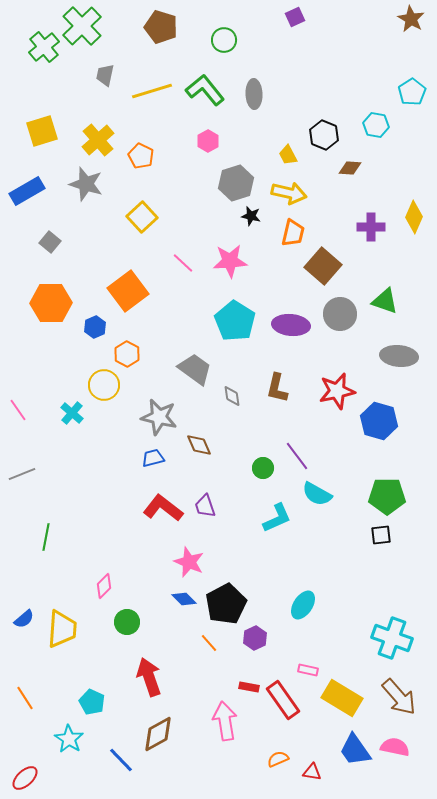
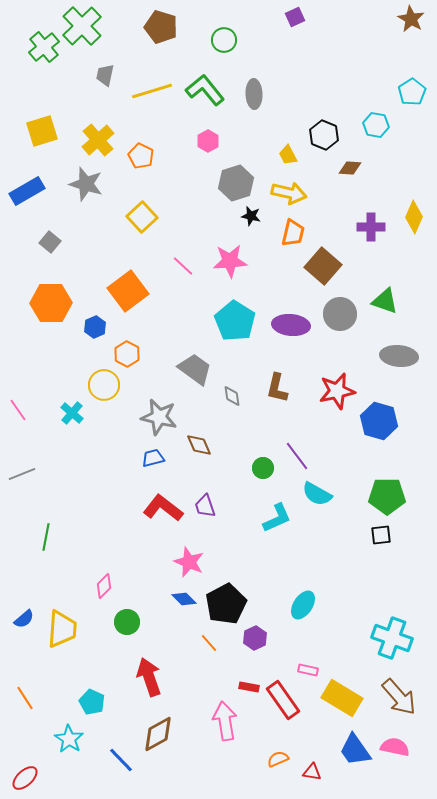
pink line at (183, 263): moved 3 px down
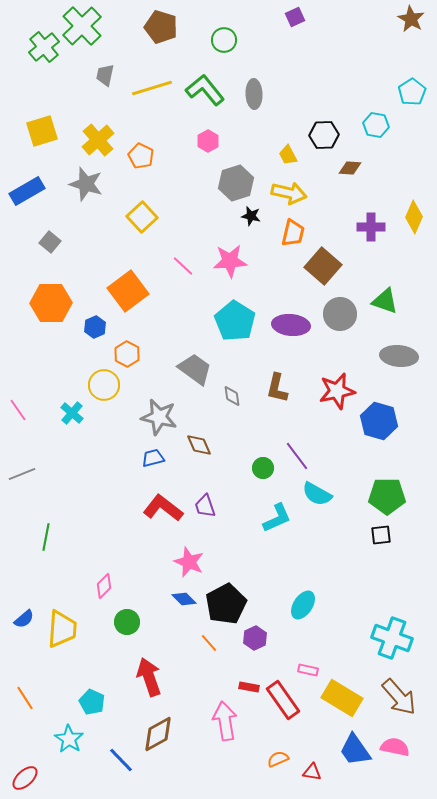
yellow line at (152, 91): moved 3 px up
black hexagon at (324, 135): rotated 24 degrees counterclockwise
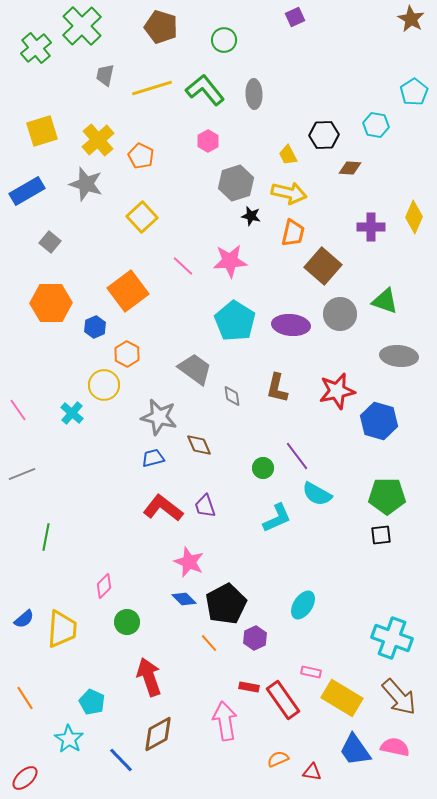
green cross at (44, 47): moved 8 px left, 1 px down
cyan pentagon at (412, 92): moved 2 px right
pink rectangle at (308, 670): moved 3 px right, 2 px down
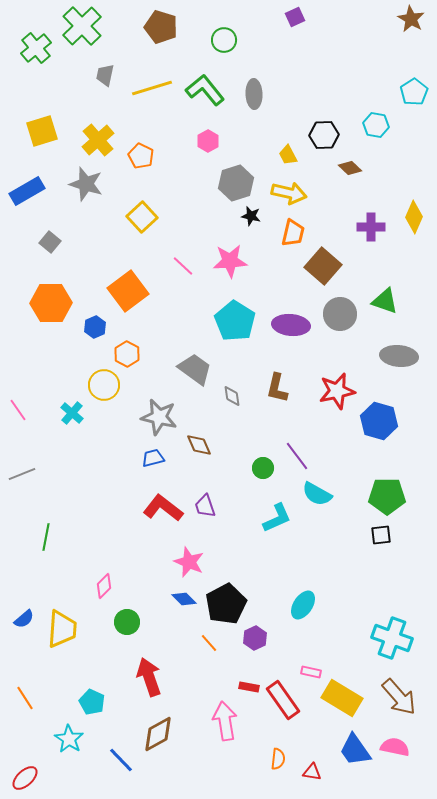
brown diamond at (350, 168): rotated 40 degrees clockwise
orange semicircle at (278, 759): rotated 120 degrees clockwise
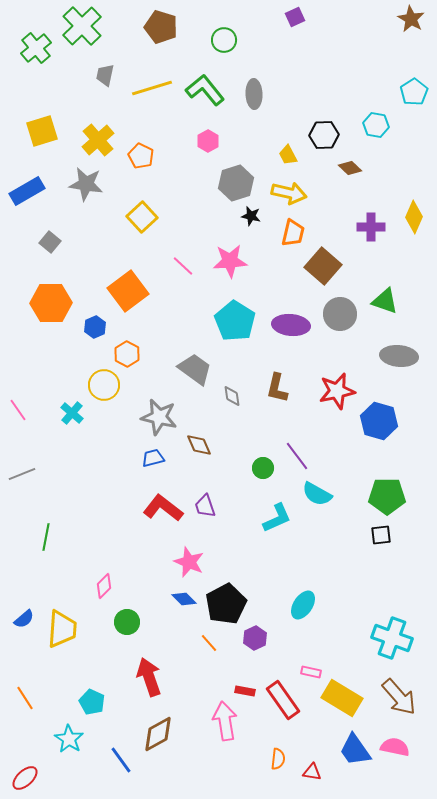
gray star at (86, 184): rotated 8 degrees counterclockwise
red rectangle at (249, 687): moved 4 px left, 4 px down
blue line at (121, 760): rotated 8 degrees clockwise
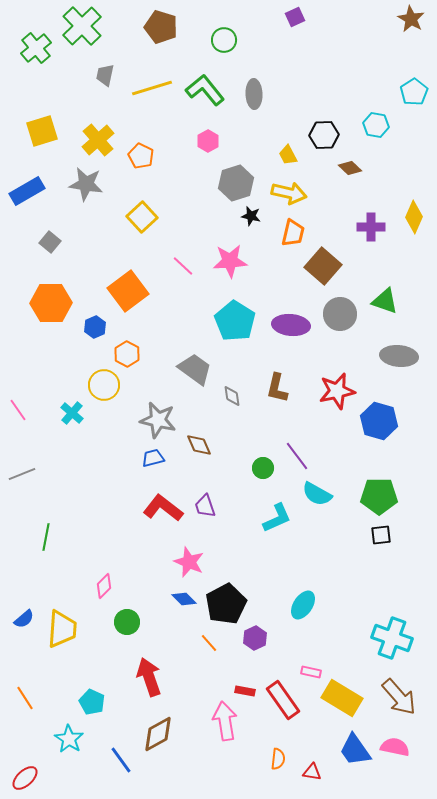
gray star at (159, 417): moved 1 px left, 3 px down
green pentagon at (387, 496): moved 8 px left
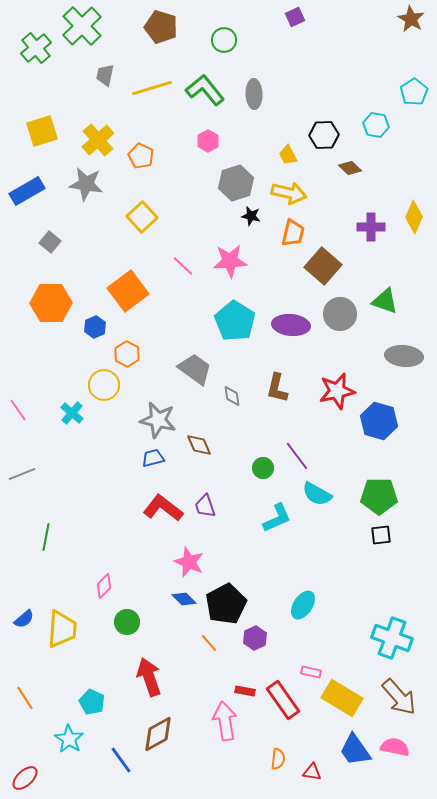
gray ellipse at (399, 356): moved 5 px right
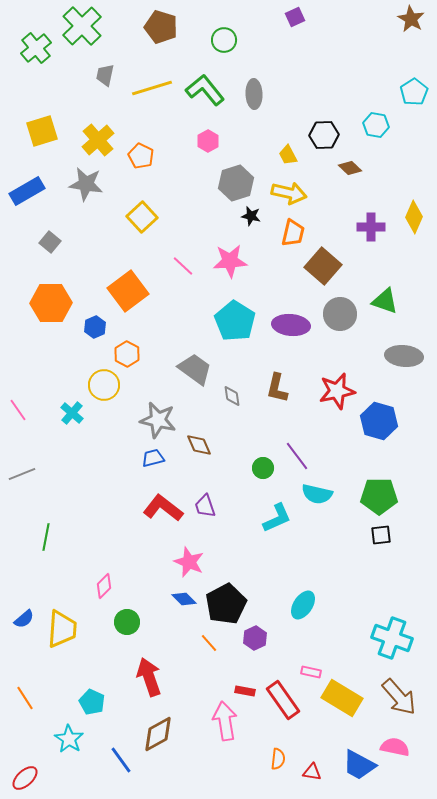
cyan semicircle at (317, 494): rotated 16 degrees counterclockwise
blue trapezoid at (355, 750): moved 4 px right, 15 px down; rotated 27 degrees counterclockwise
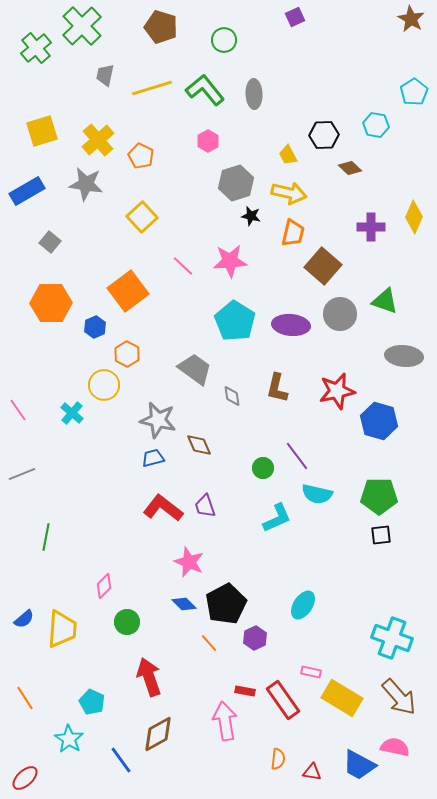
blue diamond at (184, 599): moved 5 px down
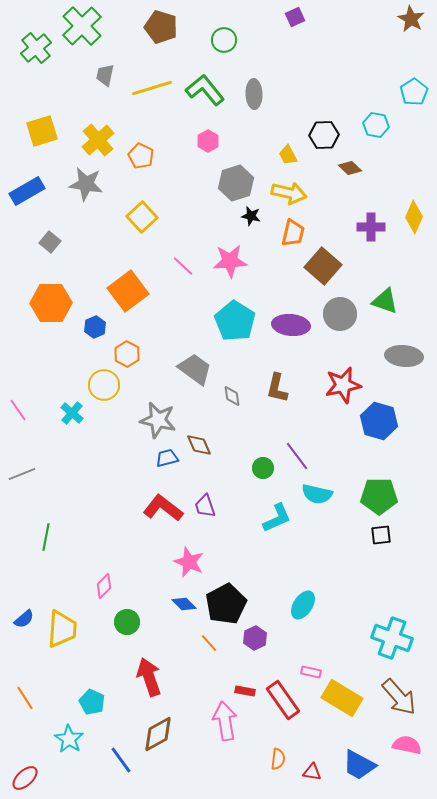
red star at (337, 391): moved 6 px right, 6 px up
blue trapezoid at (153, 458): moved 14 px right
pink semicircle at (395, 747): moved 12 px right, 2 px up
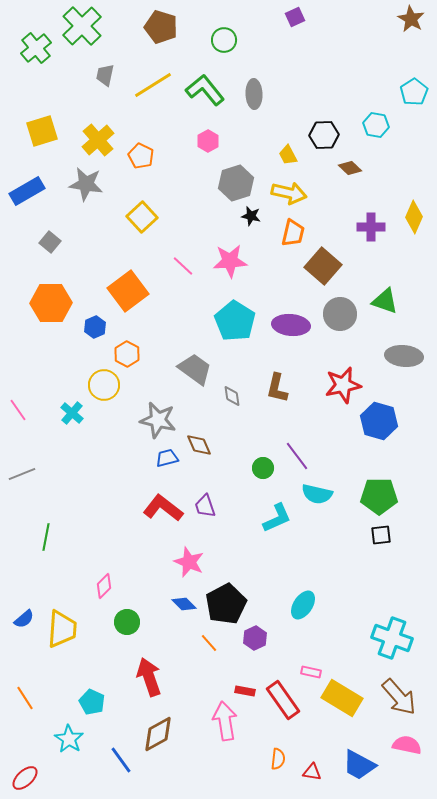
yellow line at (152, 88): moved 1 px right, 3 px up; rotated 15 degrees counterclockwise
